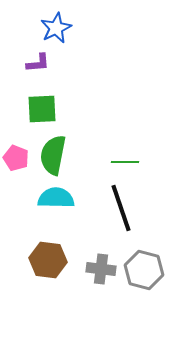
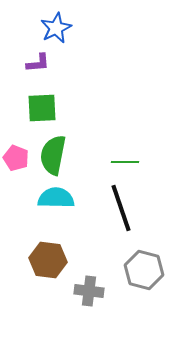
green square: moved 1 px up
gray cross: moved 12 px left, 22 px down
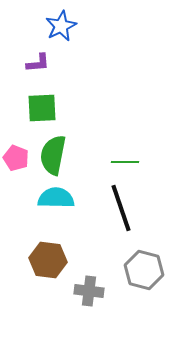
blue star: moved 5 px right, 2 px up
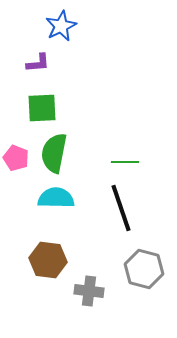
green semicircle: moved 1 px right, 2 px up
gray hexagon: moved 1 px up
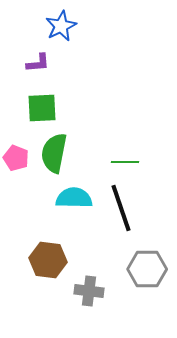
cyan semicircle: moved 18 px right
gray hexagon: moved 3 px right; rotated 15 degrees counterclockwise
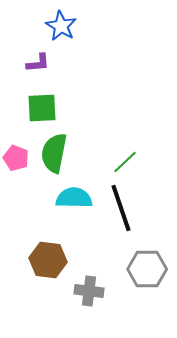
blue star: rotated 16 degrees counterclockwise
green line: rotated 44 degrees counterclockwise
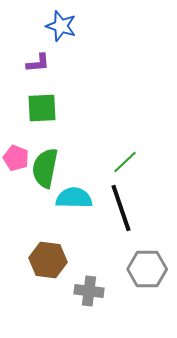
blue star: rotated 12 degrees counterclockwise
green semicircle: moved 9 px left, 15 px down
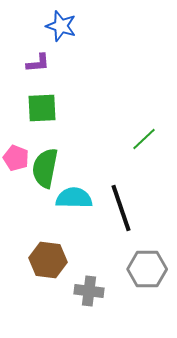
green line: moved 19 px right, 23 px up
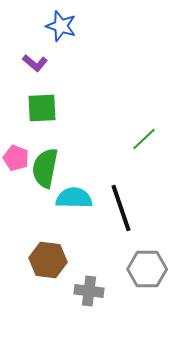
purple L-shape: moved 3 px left; rotated 45 degrees clockwise
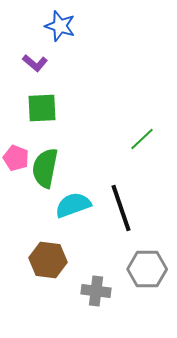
blue star: moved 1 px left
green line: moved 2 px left
cyan semicircle: moved 1 px left, 7 px down; rotated 21 degrees counterclockwise
gray cross: moved 7 px right
